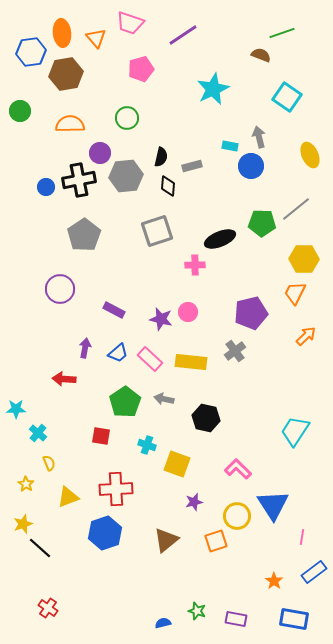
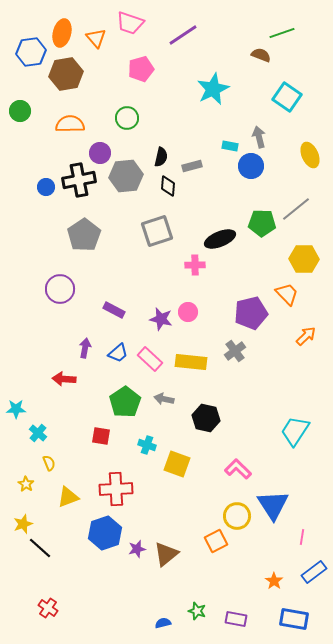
orange ellipse at (62, 33): rotated 20 degrees clockwise
orange trapezoid at (295, 293): moved 8 px left, 1 px down; rotated 110 degrees clockwise
purple star at (194, 502): moved 57 px left, 47 px down
brown triangle at (166, 540): moved 14 px down
orange square at (216, 541): rotated 10 degrees counterclockwise
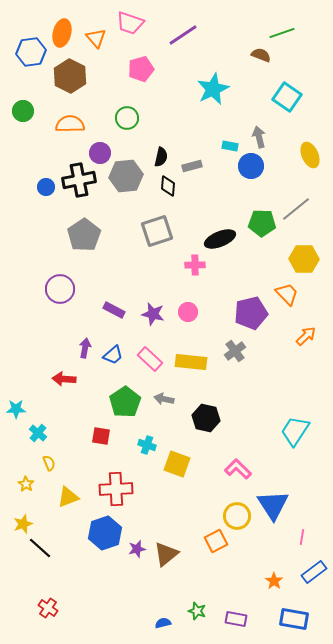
brown hexagon at (66, 74): moved 4 px right, 2 px down; rotated 24 degrees counterclockwise
green circle at (20, 111): moved 3 px right
purple star at (161, 319): moved 8 px left, 5 px up
blue trapezoid at (118, 353): moved 5 px left, 2 px down
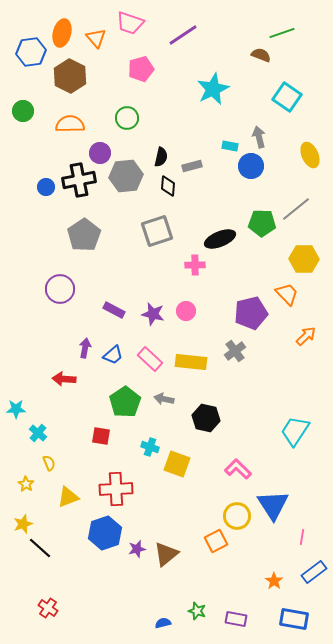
pink circle at (188, 312): moved 2 px left, 1 px up
cyan cross at (147, 445): moved 3 px right, 2 px down
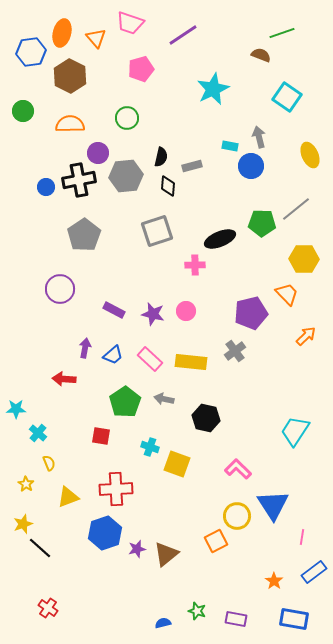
purple circle at (100, 153): moved 2 px left
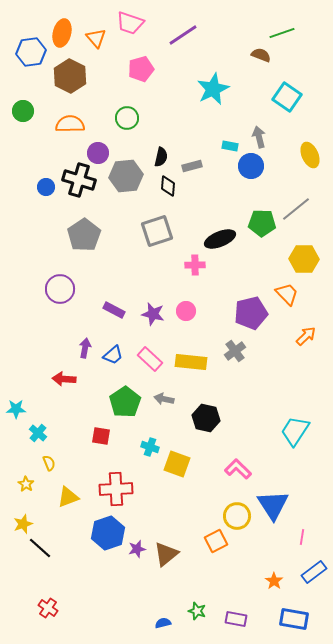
black cross at (79, 180): rotated 28 degrees clockwise
blue hexagon at (105, 533): moved 3 px right
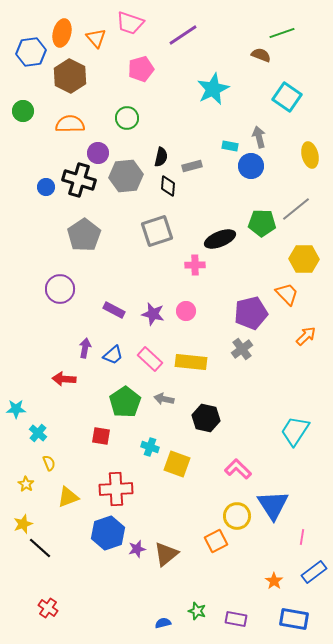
yellow ellipse at (310, 155): rotated 10 degrees clockwise
gray cross at (235, 351): moved 7 px right, 2 px up
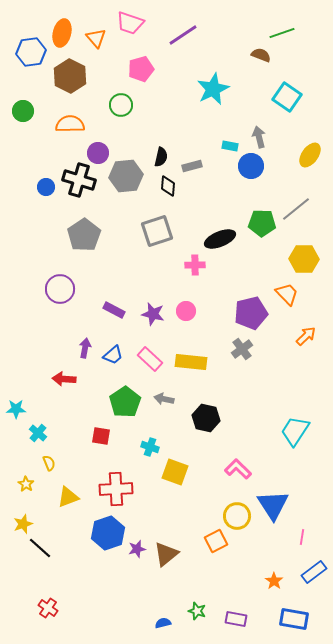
green circle at (127, 118): moved 6 px left, 13 px up
yellow ellipse at (310, 155): rotated 50 degrees clockwise
yellow square at (177, 464): moved 2 px left, 8 px down
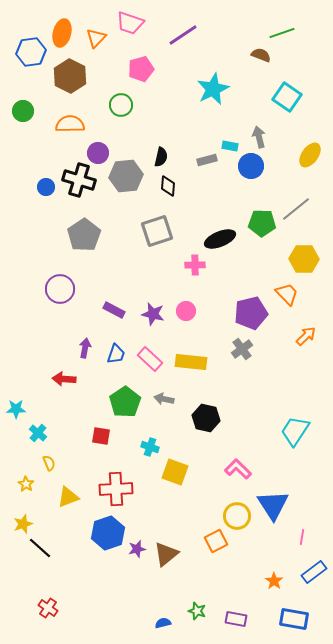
orange triangle at (96, 38): rotated 25 degrees clockwise
gray rectangle at (192, 166): moved 15 px right, 6 px up
blue trapezoid at (113, 355): moved 3 px right, 1 px up; rotated 30 degrees counterclockwise
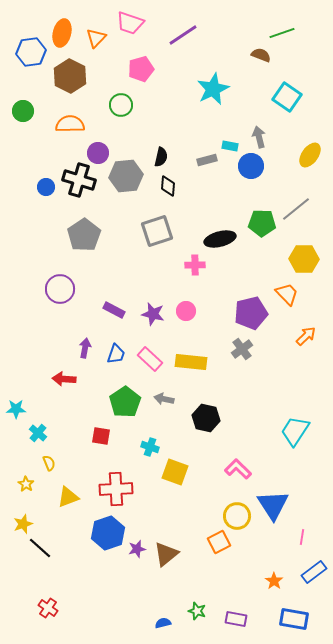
black ellipse at (220, 239): rotated 8 degrees clockwise
orange square at (216, 541): moved 3 px right, 1 px down
